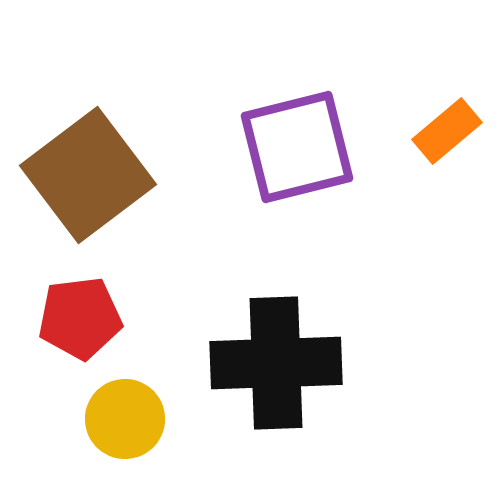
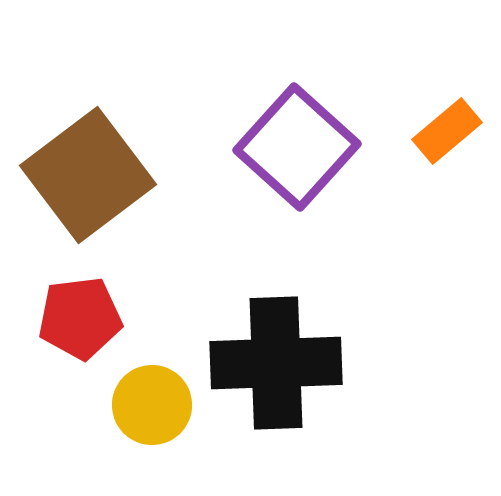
purple square: rotated 34 degrees counterclockwise
yellow circle: moved 27 px right, 14 px up
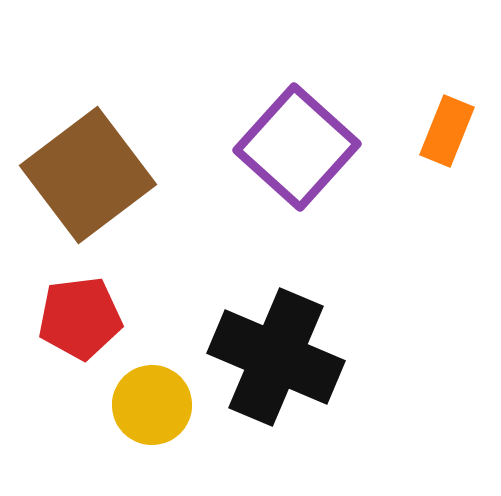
orange rectangle: rotated 28 degrees counterclockwise
black cross: moved 6 px up; rotated 25 degrees clockwise
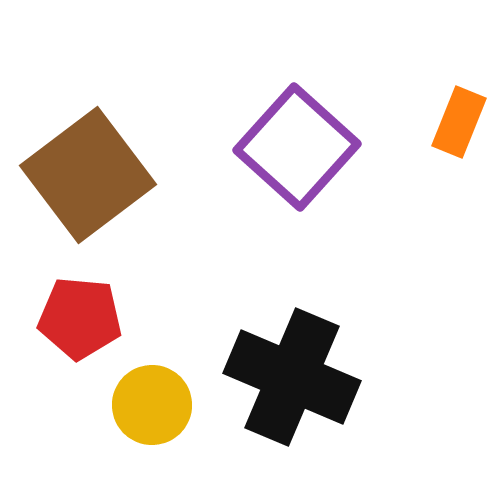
orange rectangle: moved 12 px right, 9 px up
red pentagon: rotated 12 degrees clockwise
black cross: moved 16 px right, 20 px down
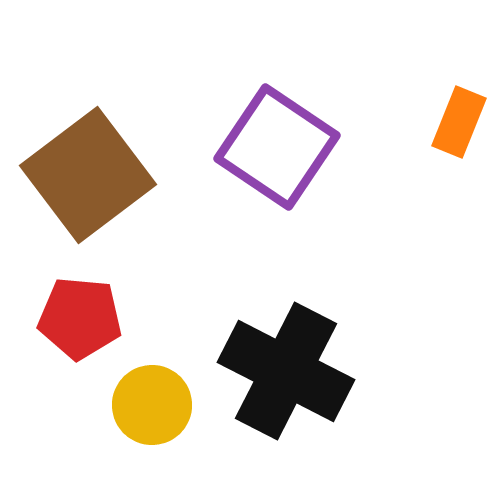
purple square: moved 20 px left; rotated 8 degrees counterclockwise
black cross: moved 6 px left, 6 px up; rotated 4 degrees clockwise
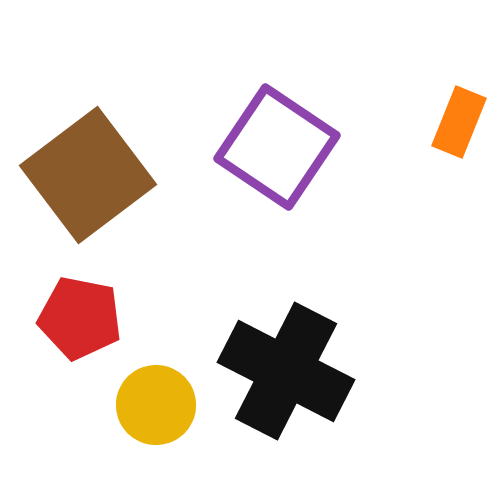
red pentagon: rotated 6 degrees clockwise
yellow circle: moved 4 px right
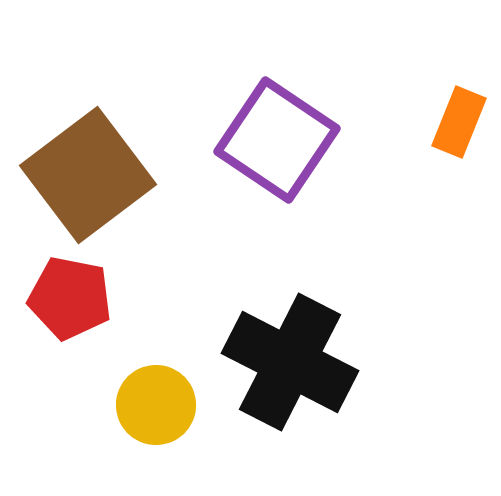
purple square: moved 7 px up
red pentagon: moved 10 px left, 20 px up
black cross: moved 4 px right, 9 px up
